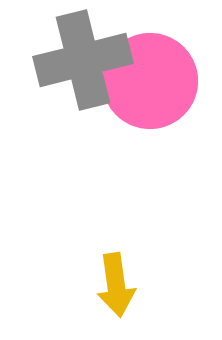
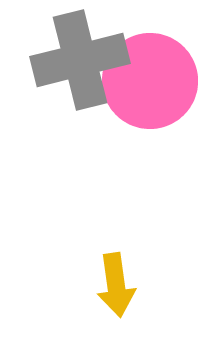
gray cross: moved 3 px left
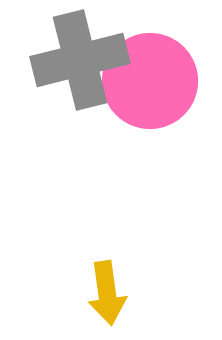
yellow arrow: moved 9 px left, 8 px down
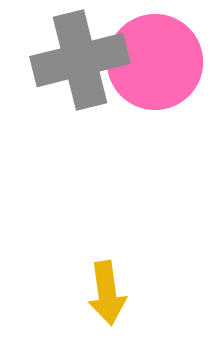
pink circle: moved 5 px right, 19 px up
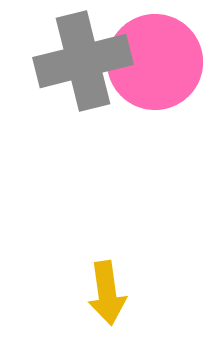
gray cross: moved 3 px right, 1 px down
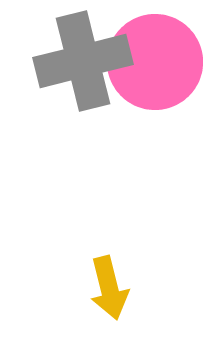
yellow arrow: moved 2 px right, 5 px up; rotated 6 degrees counterclockwise
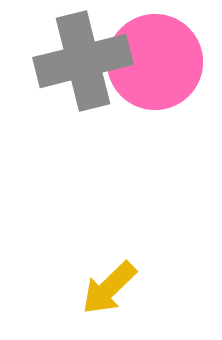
yellow arrow: rotated 60 degrees clockwise
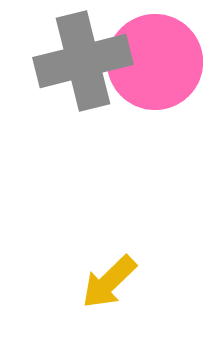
yellow arrow: moved 6 px up
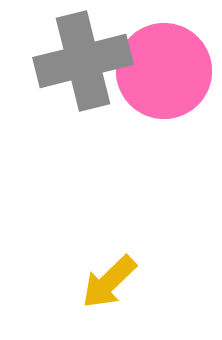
pink circle: moved 9 px right, 9 px down
